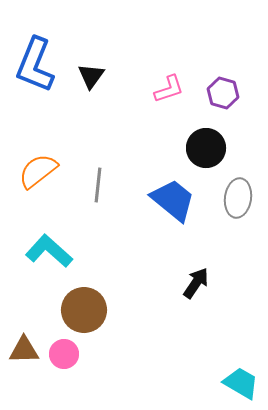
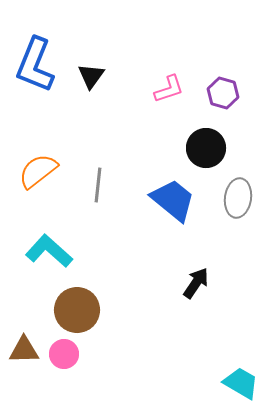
brown circle: moved 7 px left
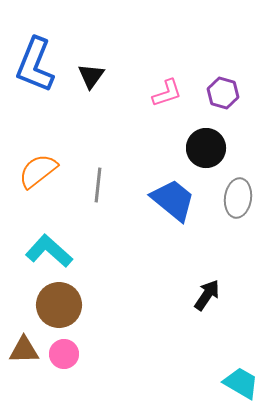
pink L-shape: moved 2 px left, 4 px down
black arrow: moved 11 px right, 12 px down
brown circle: moved 18 px left, 5 px up
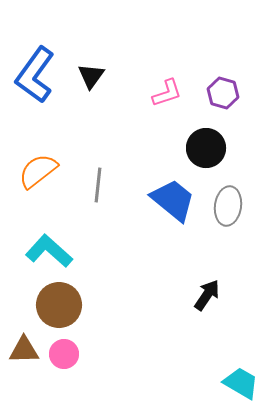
blue L-shape: moved 10 px down; rotated 14 degrees clockwise
gray ellipse: moved 10 px left, 8 px down
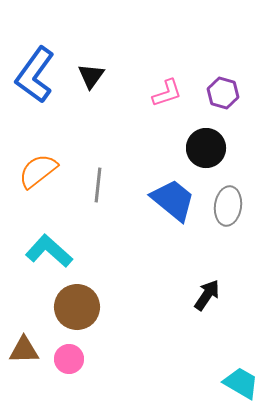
brown circle: moved 18 px right, 2 px down
pink circle: moved 5 px right, 5 px down
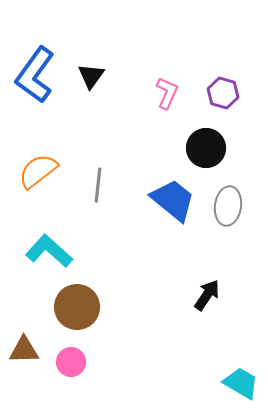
pink L-shape: rotated 48 degrees counterclockwise
pink circle: moved 2 px right, 3 px down
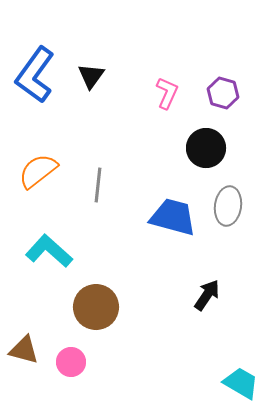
blue trapezoid: moved 17 px down; rotated 24 degrees counterclockwise
brown circle: moved 19 px right
brown triangle: rotated 16 degrees clockwise
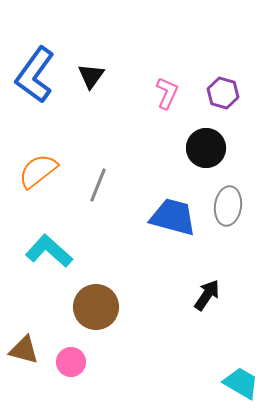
gray line: rotated 16 degrees clockwise
